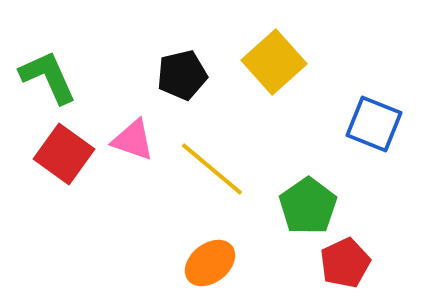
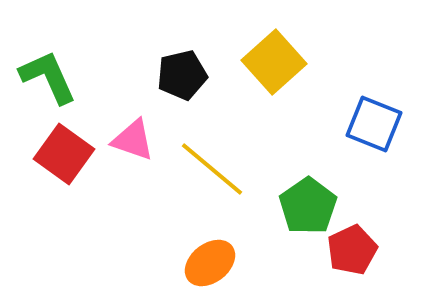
red pentagon: moved 7 px right, 13 px up
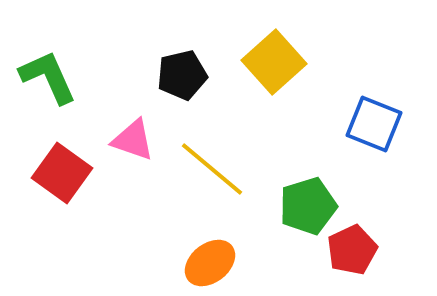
red square: moved 2 px left, 19 px down
green pentagon: rotated 18 degrees clockwise
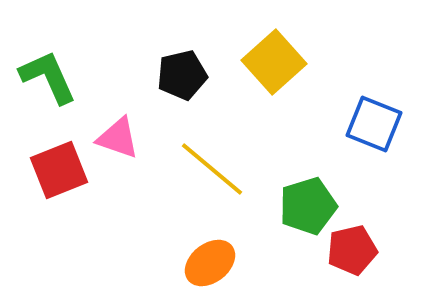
pink triangle: moved 15 px left, 2 px up
red square: moved 3 px left, 3 px up; rotated 32 degrees clockwise
red pentagon: rotated 12 degrees clockwise
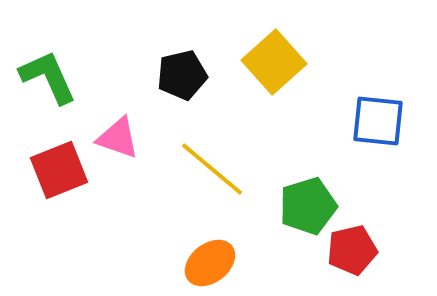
blue square: moved 4 px right, 3 px up; rotated 16 degrees counterclockwise
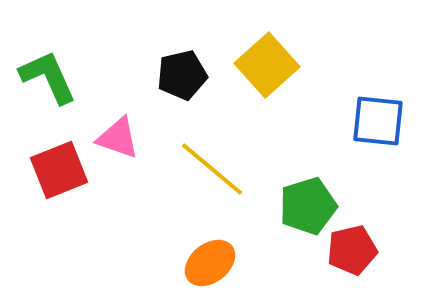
yellow square: moved 7 px left, 3 px down
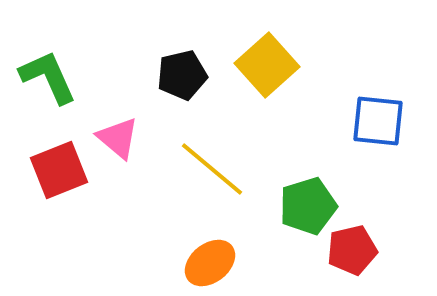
pink triangle: rotated 21 degrees clockwise
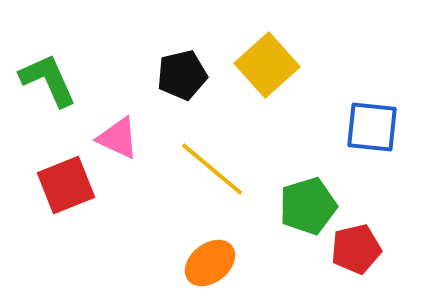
green L-shape: moved 3 px down
blue square: moved 6 px left, 6 px down
pink triangle: rotated 15 degrees counterclockwise
red square: moved 7 px right, 15 px down
red pentagon: moved 4 px right, 1 px up
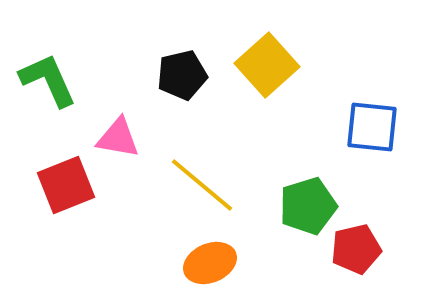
pink triangle: rotated 15 degrees counterclockwise
yellow line: moved 10 px left, 16 px down
orange ellipse: rotated 15 degrees clockwise
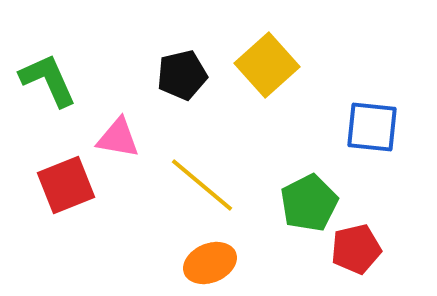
green pentagon: moved 1 px right, 3 px up; rotated 10 degrees counterclockwise
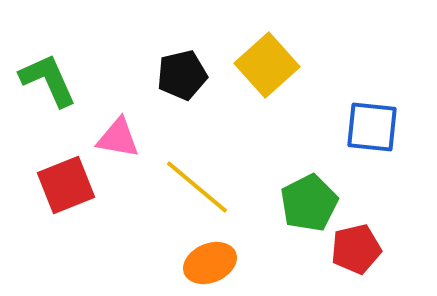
yellow line: moved 5 px left, 2 px down
